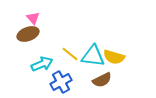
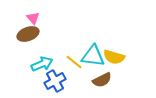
yellow line: moved 4 px right, 8 px down
blue cross: moved 6 px left, 1 px up
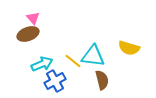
yellow semicircle: moved 15 px right, 9 px up
yellow line: moved 1 px left, 1 px up
brown semicircle: rotated 78 degrees counterclockwise
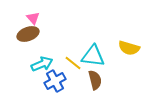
yellow line: moved 2 px down
brown semicircle: moved 7 px left
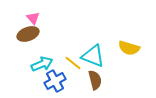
cyan triangle: rotated 15 degrees clockwise
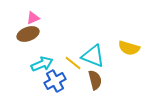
pink triangle: rotated 48 degrees clockwise
